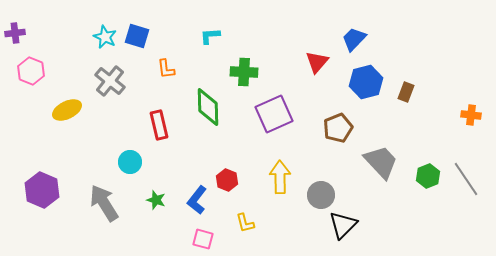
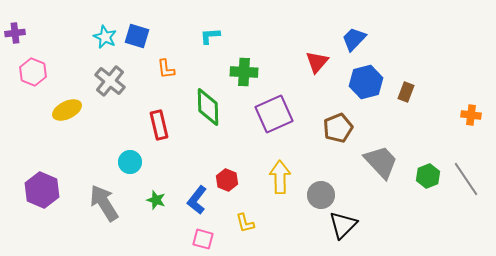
pink hexagon: moved 2 px right, 1 px down
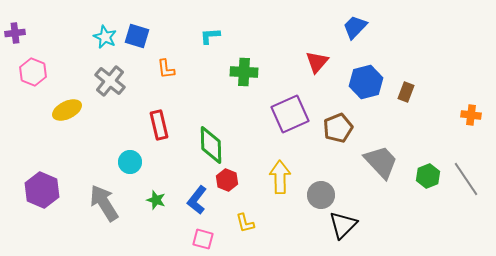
blue trapezoid: moved 1 px right, 12 px up
green diamond: moved 3 px right, 38 px down
purple square: moved 16 px right
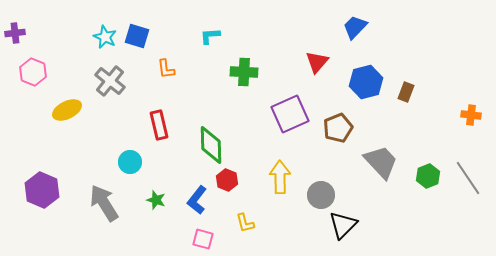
gray line: moved 2 px right, 1 px up
